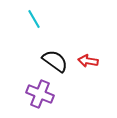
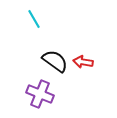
red arrow: moved 5 px left, 1 px down
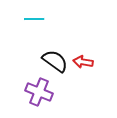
cyan line: rotated 60 degrees counterclockwise
purple cross: moved 1 px left, 2 px up
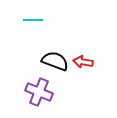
cyan line: moved 1 px left, 1 px down
black semicircle: rotated 16 degrees counterclockwise
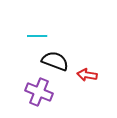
cyan line: moved 4 px right, 16 px down
red arrow: moved 4 px right, 13 px down
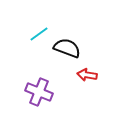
cyan line: moved 2 px right, 2 px up; rotated 36 degrees counterclockwise
black semicircle: moved 12 px right, 13 px up
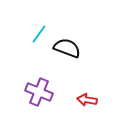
cyan line: rotated 18 degrees counterclockwise
red arrow: moved 25 px down
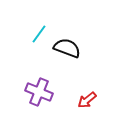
red arrow: rotated 48 degrees counterclockwise
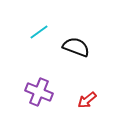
cyan line: moved 2 px up; rotated 18 degrees clockwise
black semicircle: moved 9 px right, 1 px up
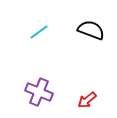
black semicircle: moved 15 px right, 17 px up
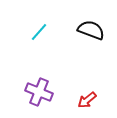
cyan line: rotated 12 degrees counterclockwise
